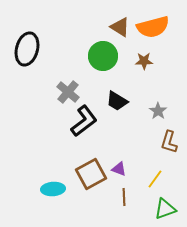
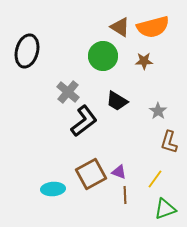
black ellipse: moved 2 px down
purple triangle: moved 3 px down
brown line: moved 1 px right, 2 px up
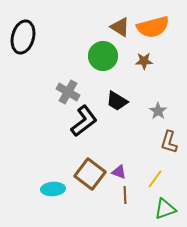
black ellipse: moved 4 px left, 14 px up
gray cross: rotated 10 degrees counterclockwise
brown square: moved 1 px left; rotated 24 degrees counterclockwise
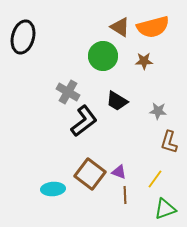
gray star: rotated 30 degrees counterclockwise
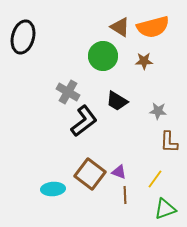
brown L-shape: rotated 15 degrees counterclockwise
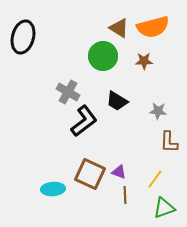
brown triangle: moved 1 px left, 1 px down
brown square: rotated 12 degrees counterclockwise
green triangle: moved 1 px left, 1 px up
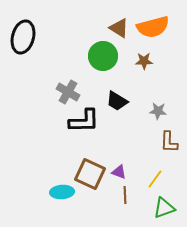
black L-shape: rotated 36 degrees clockwise
cyan ellipse: moved 9 px right, 3 px down
